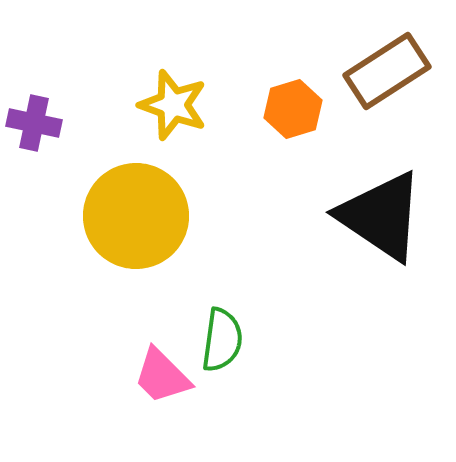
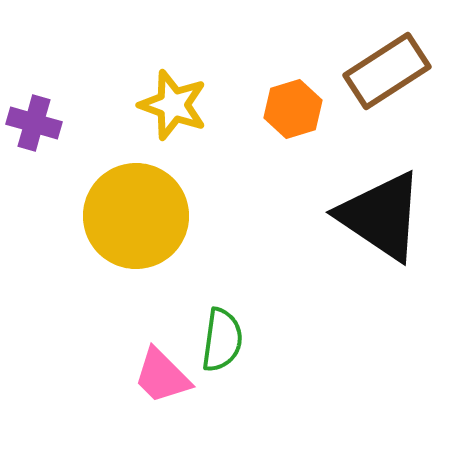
purple cross: rotated 4 degrees clockwise
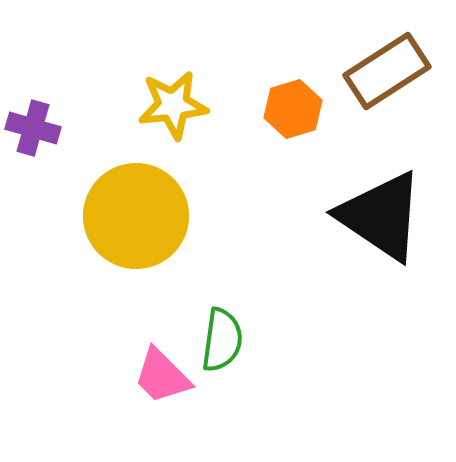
yellow star: rotated 26 degrees counterclockwise
purple cross: moved 1 px left, 5 px down
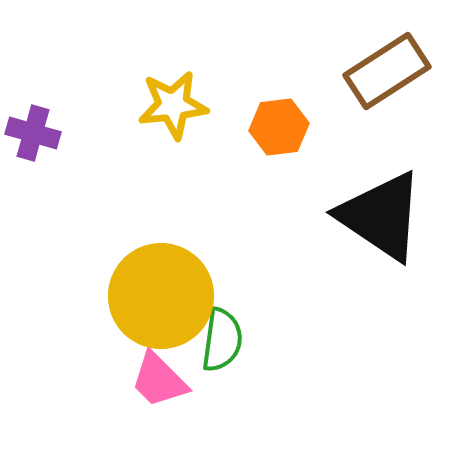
orange hexagon: moved 14 px left, 18 px down; rotated 10 degrees clockwise
purple cross: moved 5 px down
yellow circle: moved 25 px right, 80 px down
pink trapezoid: moved 3 px left, 4 px down
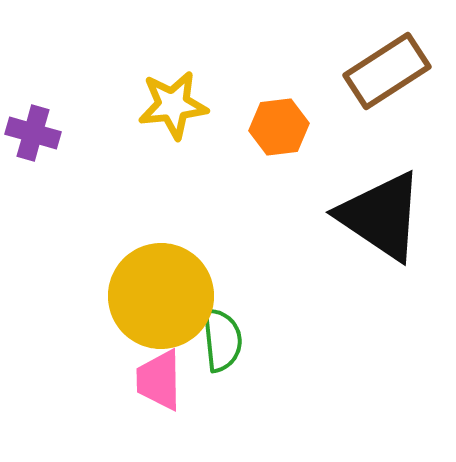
green semicircle: rotated 14 degrees counterclockwise
pink trapezoid: rotated 44 degrees clockwise
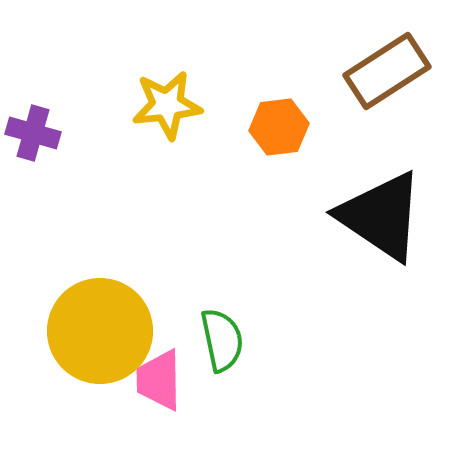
yellow star: moved 6 px left
yellow circle: moved 61 px left, 35 px down
green semicircle: rotated 6 degrees counterclockwise
